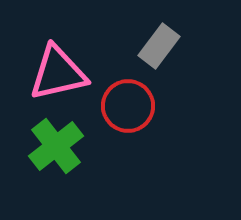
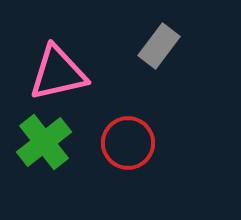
red circle: moved 37 px down
green cross: moved 12 px left, 4 px up
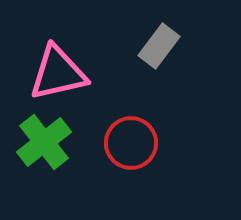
red circle: moved 3 px right
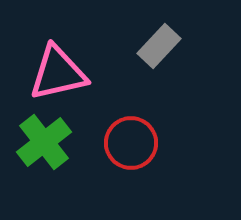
gray rectangle: rotated 6 degrees clockwise
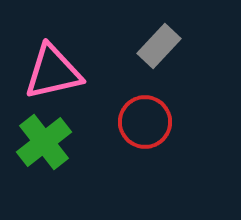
pink triangle: moved 5 px left, 1 px up
red circle: moved 14 px right, 21 px up
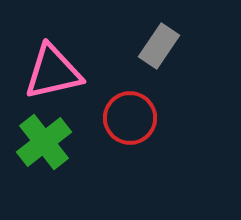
gray rectangle: rotated 9 degrees counterclockwise
red circle: moved 15 px left, 4 px up
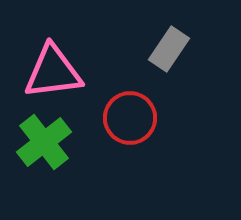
gray rectangle: moved 10 px right, 3 px down
pink triangle: rotated 6 degrees clockwise
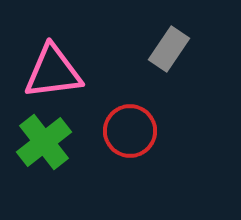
red circle: moved 13 px down
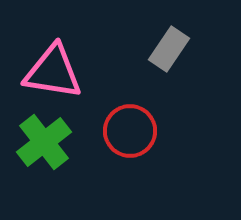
pink triangle: rotated 16 degrees clockwise
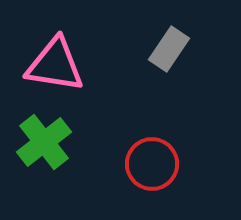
pink triangle: moved 2 px right, 7 px up
red circle: moved 22 px right, 33 px down
